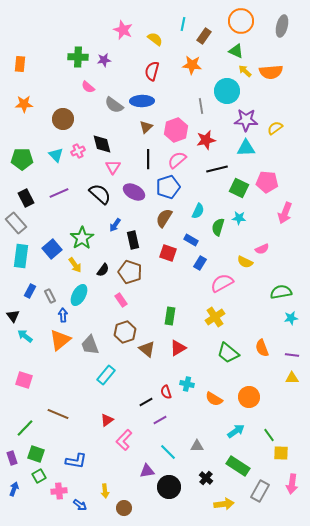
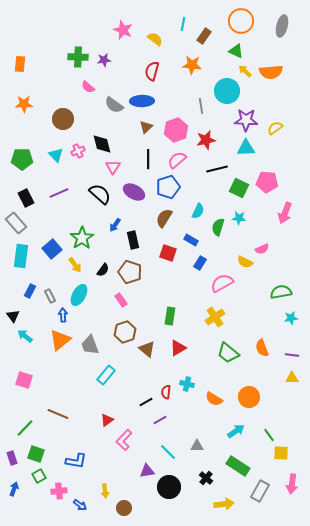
red semicircle at (166, 392): rotated 24 degrees clockwise
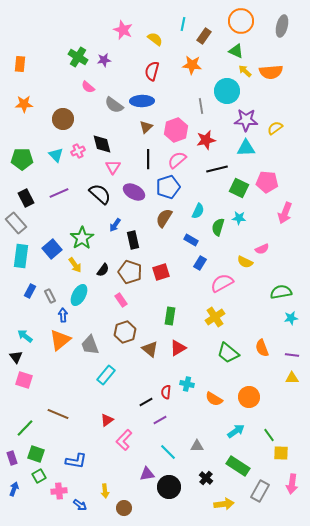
green cross at (78, 57): rotated 30 degrees clockwise
red square at (168, 253): moved 7 px left, 19 px down; rotated 36 degrees counterclockwise
black triangle at (13, 316): moved 3 px right, 41 px down
brown triangle at (147, 349): moved 3 px right
purple triangle at (147, 471): moved 3 px down
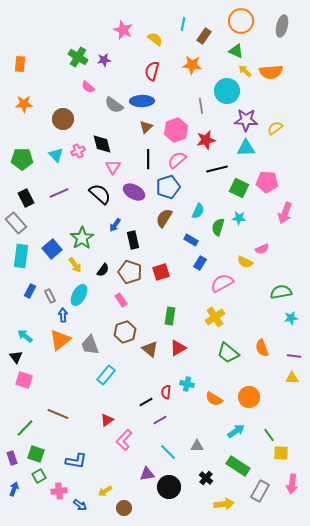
purple line at (292, 355): moved 2 px right, 1 px down
yellow arrow at (105, 491): rotated 64 degrees clockwise
